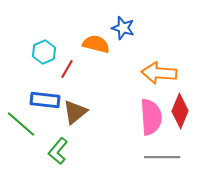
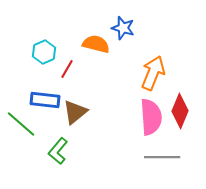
orange arrow: moved 6 px left; rotated 108 degrees clockwise
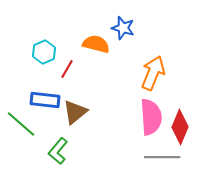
red diamond: moved 16 px down
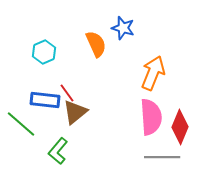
orange semicircle: rotated 52 degrees clockwise
red line: moved 24 px down; rotated 66 degrees counterclockwise
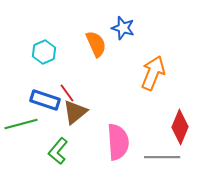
blue rectangle: rotated 12 degrees clockwise
pink semicircle: moved 33 px left, 25 px down
green line: rotated 56 degrees counterclockwise
